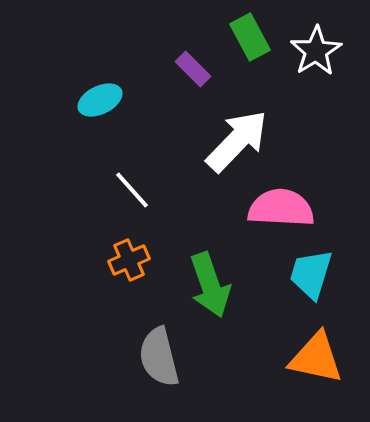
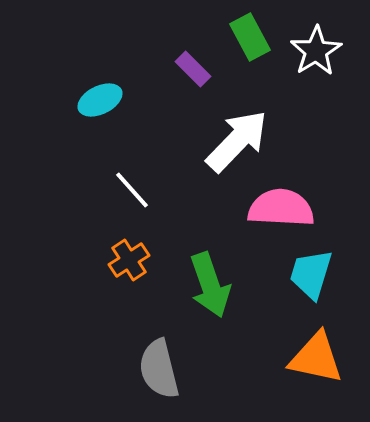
orange cross: rotated 9 degrees counterclockwise
gray semicircle: moved 12 px down
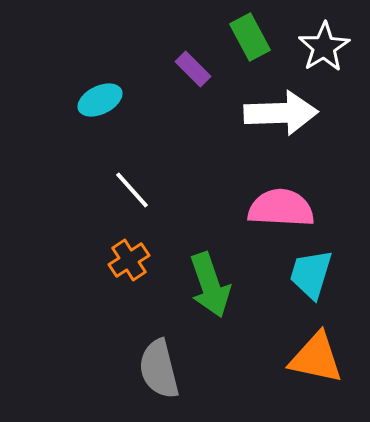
white star: moved 8 px right, 4 px up
white arrow: moved 44 px right, 28 px up; rotated 44 degrees clockwise
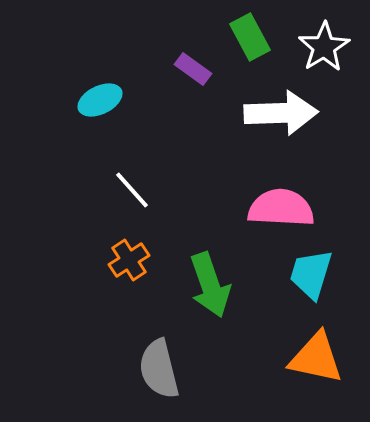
purple rectangle: rotated 9 degrees counterclockwise
